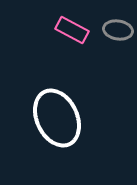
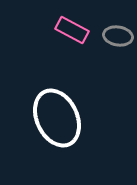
gray ellipse: moved 6 px down
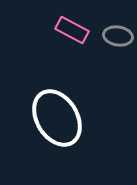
white ellipse: rotated 6 degrees counterclockwise
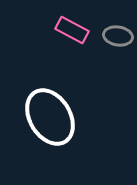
white ellipse: moved 7 px left, 1 px up
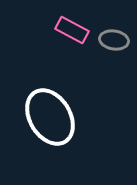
gray ellipse: moved 4 px left, 4 px down
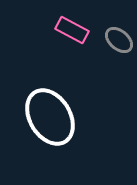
gray ellipse: moved 5 px right; rotated 32 degrees clockwise
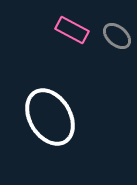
gray ellipse: moved 2 px left, 4 px up
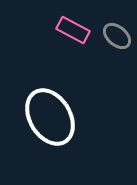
pink rectangle: moved 1 px right
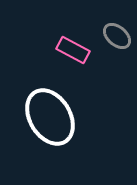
pink rectangle: moved 20 px down
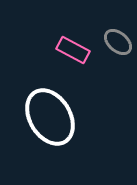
gray ellipse: moved 1 px right, 6 px down
